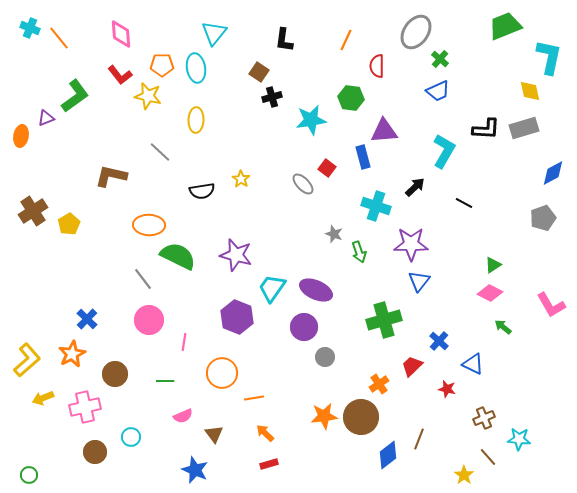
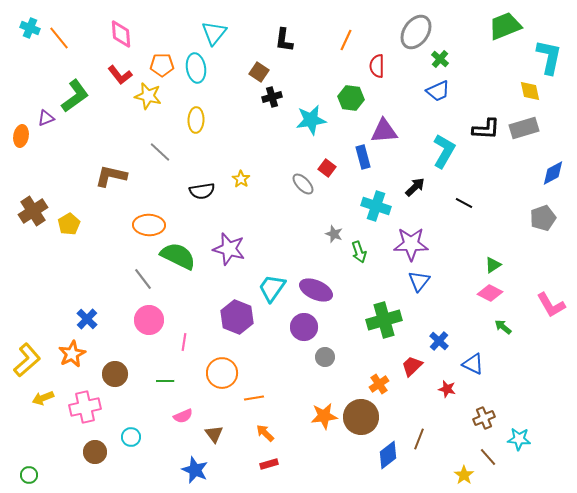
purple star at (236, 255): moved 7 px left, 6 px up
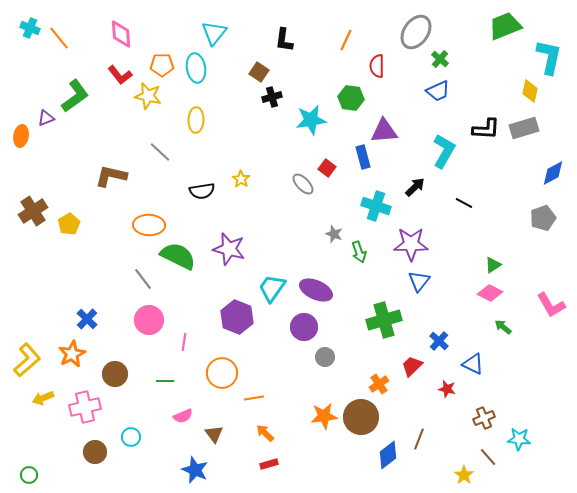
yellow diamond at (530, 91): rotated 25 degrees clockwise
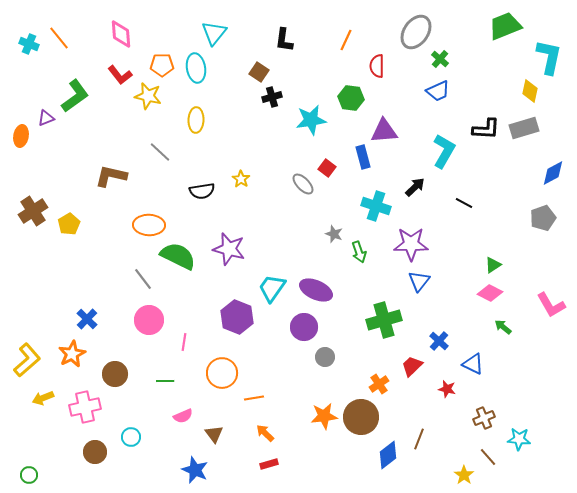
cyan cross at (30, 28): moved 1 px left, 16 px down
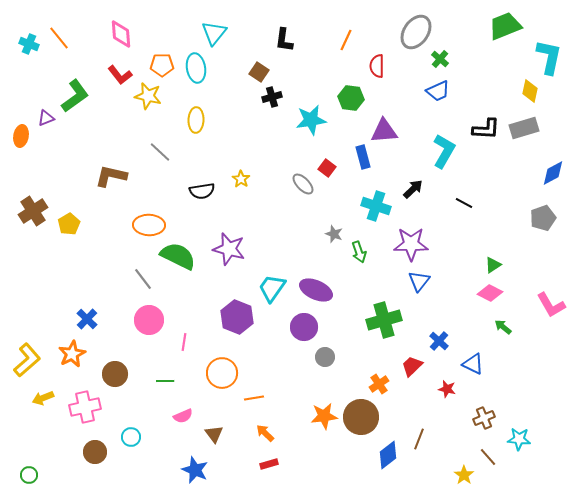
black arrow at (415, 187): moved 2 px left, 2 px down
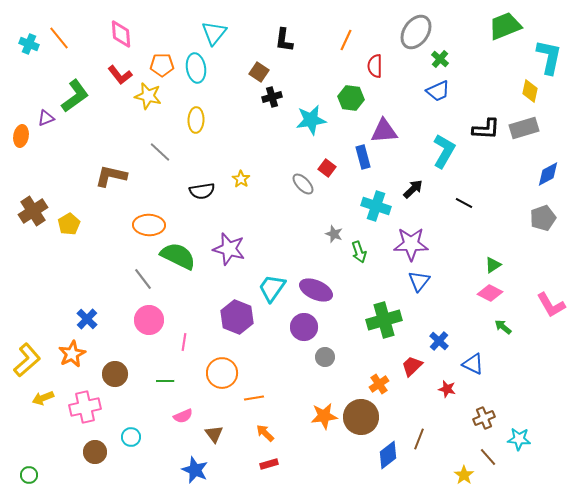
red semicircle at (377, 66): moved 2 px left
blue diamond at (553, 173): moved 5 px left, 1 px down
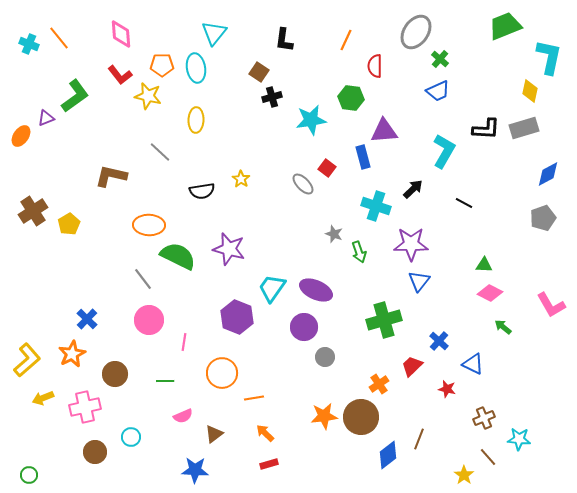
orange ellipse at (21, 136): rotated 25 degrees clockwise
green triangle at (493, 265): moved 9 px left; rotated 36 degrees clockwise
brown triangle at (214, 434): rotated 30 degrees clockwise
blue star at (195, 470): rotated 20 degrees counterclockwise
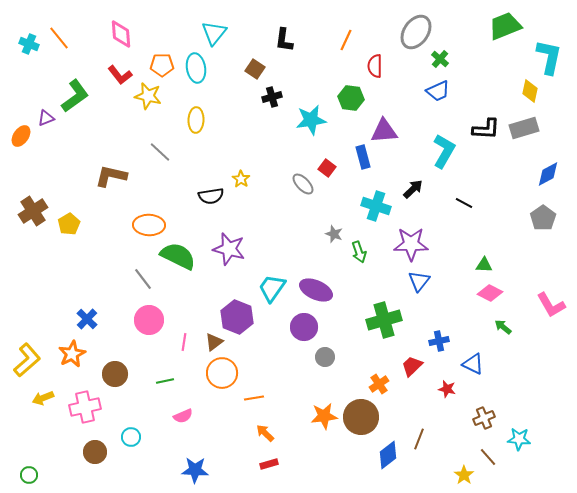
brown square at (259, 72): moved 4 px left, 3 px up
black semicircle at (202, 191): moved 9 px right, 5 px down
gray pentagon at (543, 218): rotated 15 degrees counterclockwise
blue cross at (439, 341): rotated 36 degrees clockwise
green line at (165, 381): rotated 12 degrees counterclockwise
brown triangle at (214, 434): moved 92 px up
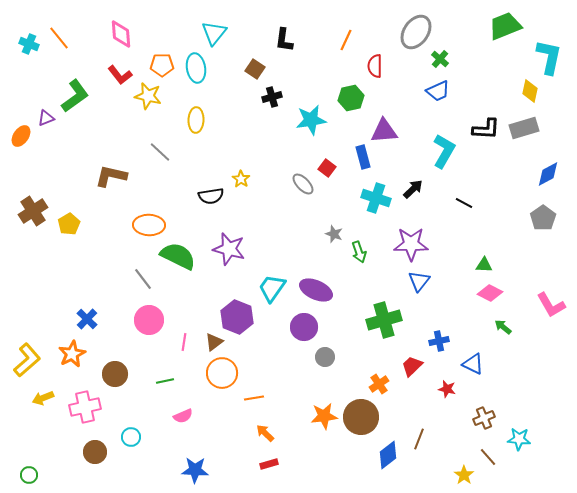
green hexagon at (351, 98): rotated 20 degrees counterclockwise
cyan cross at (376, 206): moved 8 px up
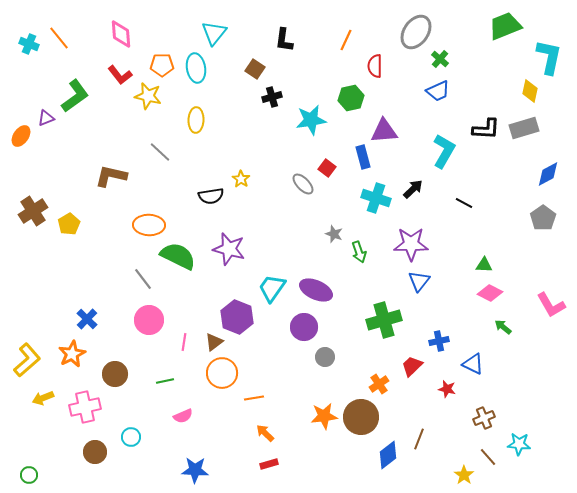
cyan star at (519, 439): moved 5 px down
